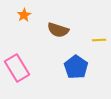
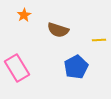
blue pentagon: rotated 10 degrees clockwise
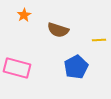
pink rectangle: rotated 44 degrees counterclockwise
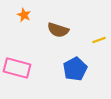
orange star: rotated 16 degrees counterclockwise
yellow line: rotated 16 degrees counterclockwise
blue pentagon: moved 1 px left, 2 px down
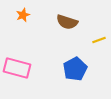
orange star: moved 1 px left; rotated 24 degrees clockwise
brown semicircle: moved 9 px right, 8 px up
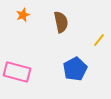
brown semicircle: moved 6 px left; rotated 120 degrees counterclockwise
yellow line: rotated 32 degrees counterclockwise
pink rectangle: moved 4 px down
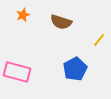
brown semicircle: rotated 120 degrees clockwise
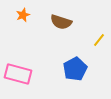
pink rectangle: moved 1 px right, 2 px down
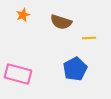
yellow line: moved 10 px left, 2 px up; rotated 48 degrees clockwise
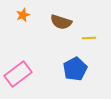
pink rectangle: rotated 52 degrees counterclockwise
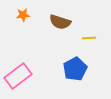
orange star: rotated 16 degrees clockwise
brown semicircle: moved 1 px left
pink rectangle: moved 2 px down
